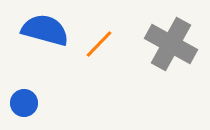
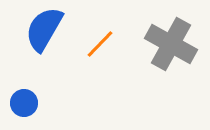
blue semicircle: moved 1 px left, 1 px up; rotated 75 degrees counterclockwise
orange line: moved 1 px right
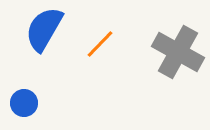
gray cross: moved 7 px right, 8 px down
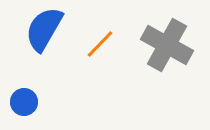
gray cross: moved 11 px left, 7 px up
blue circle: moved 1 px up
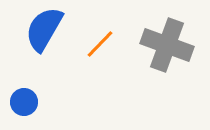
gray cross: rotated 9 degrees counterclockwise
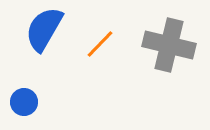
gray cross: moved 2 px right; rotated 6 degrees counterclockwise
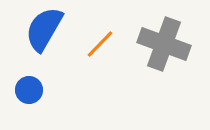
gray cross: moved 5 px left, 1 px up; rotated 6 degrees clockwise
blue circle: moved 5 px right, 12 px up
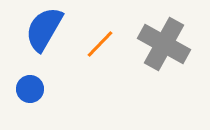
gray cross: rotated 9 degrees clockwise
blue circle: moved 1 px right, 1 px up
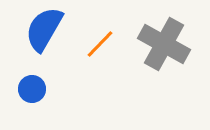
blue circle: moved 2 px right
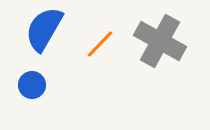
gray cross: moved 4 px left, 3 px up
blue circle: moved 4 px up
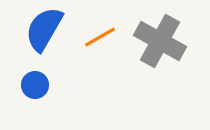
orange line: moved 7 px up; rotated 16 degrees clockwise
blue circle: moved 3 px right
